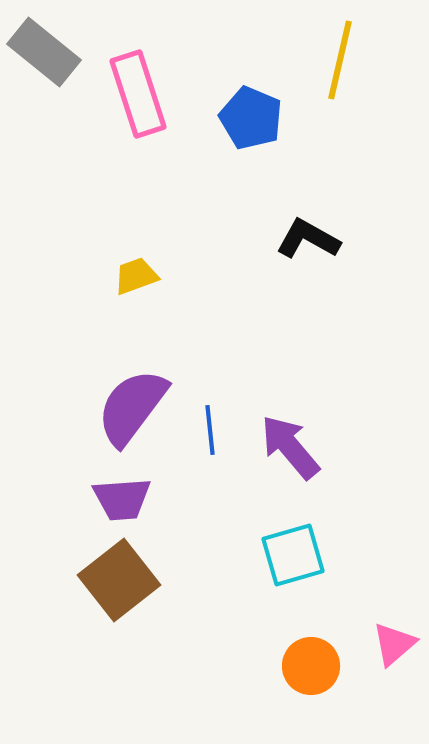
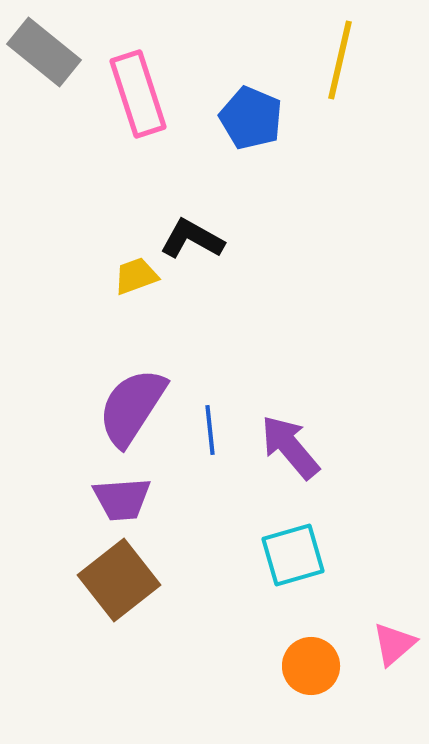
black L-shape: moved 116 px left
purple semicircle: rotated 4 degrees counterclockwise
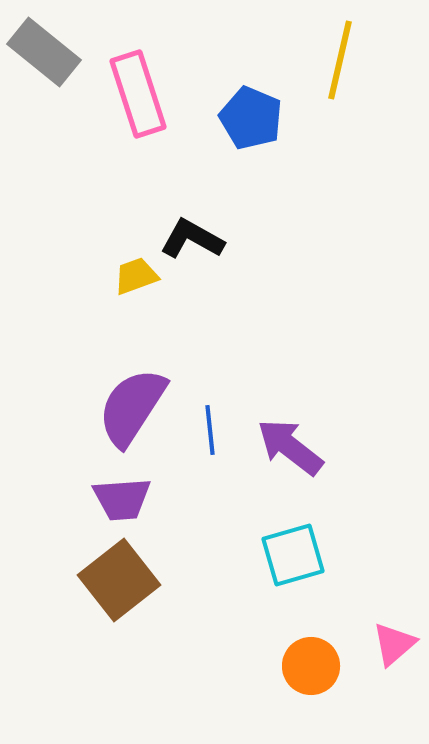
purple arrow: rotated 12 degrees counterclockwise
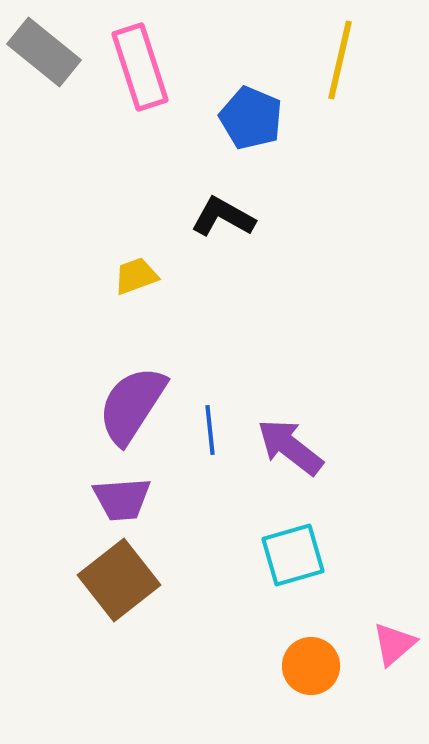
pink rectangle: moved 2 px right, 27 px up
black L-shape: moved 31 px right, 22 px up
purple semicircle: moved 2 px up
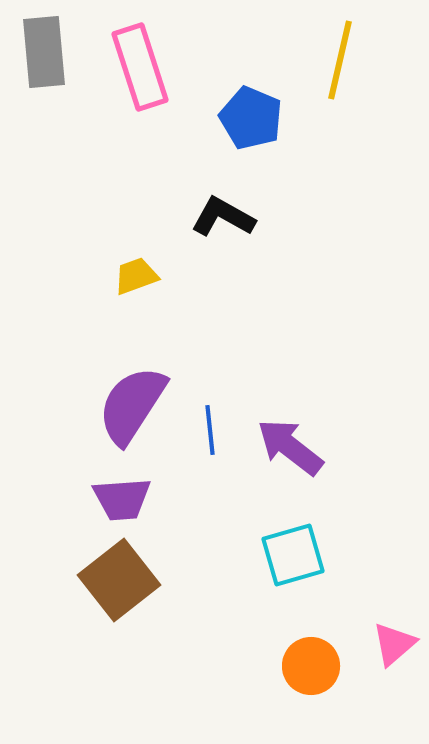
gray rectangle: rotated 46 degrees clockwise
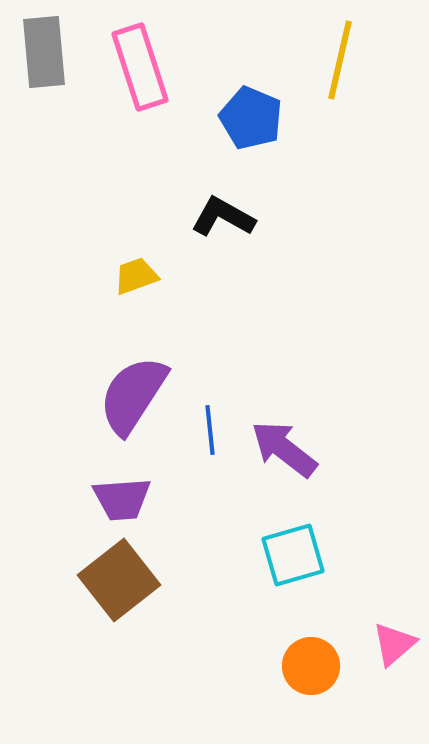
purple semicircle: moved 1 px right, 10 px up
purple arrow: moved 6 px left, 2 px down
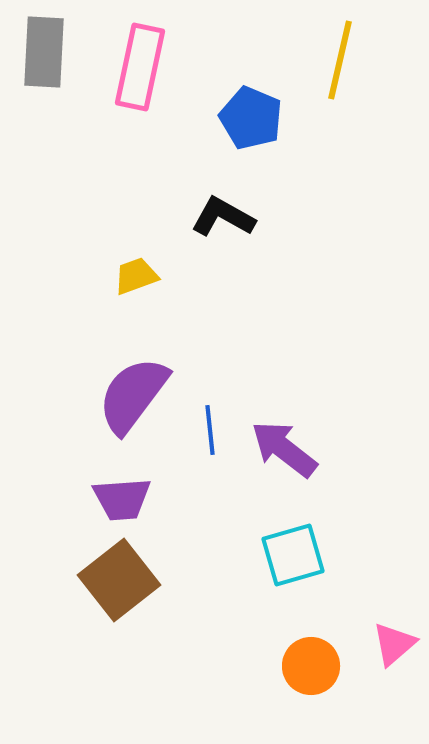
gray rectangle: rotated 8 degrees clockwise
pink rectangle: rotated 30 degrees clockwise
purple semicircle: rotated 4 degrees clockwise
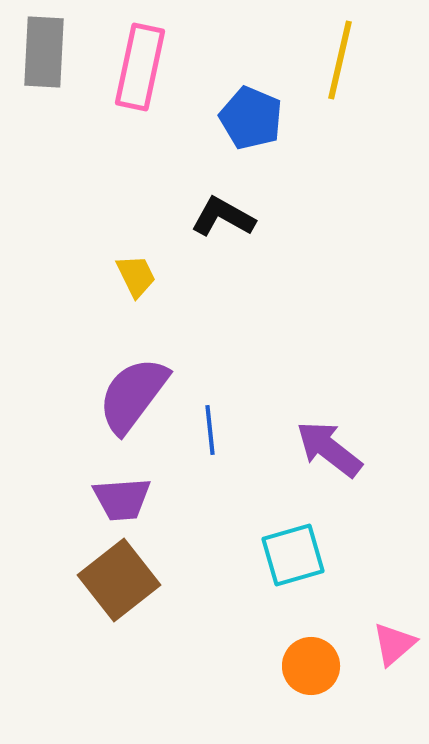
yellow trapezoid: rotated 84 degrees clockwise
purple arrow: moved 45 px right
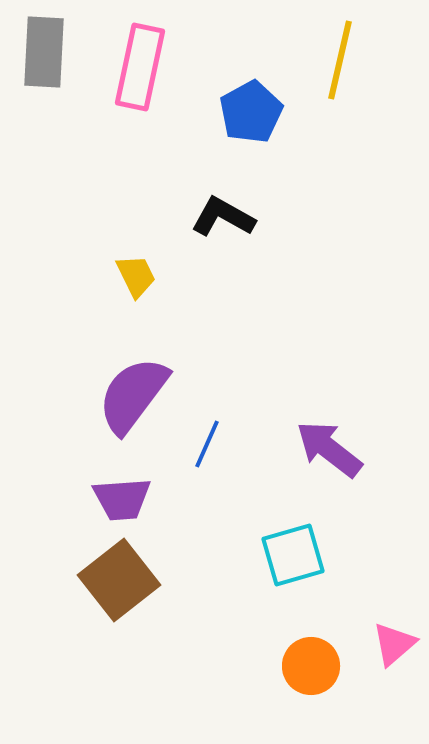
blue pentagon: moved 6 px up; rotated 20 degrees clockwise
blue line: moved 3 px left, 14 px down; rotated 30 degrees clockwise
